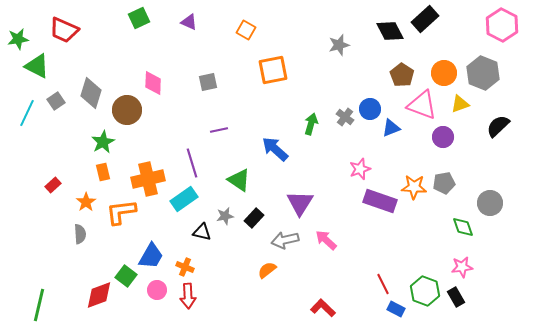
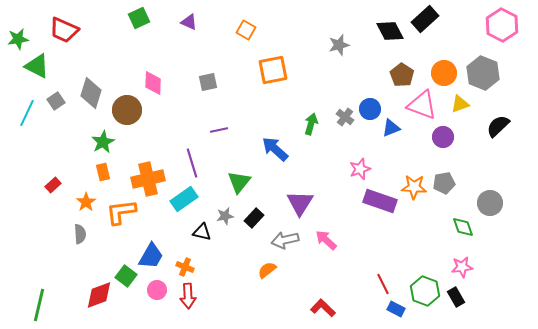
green triangle at (239, 180): moved 2 px down; rotated 35 degrees clockwise
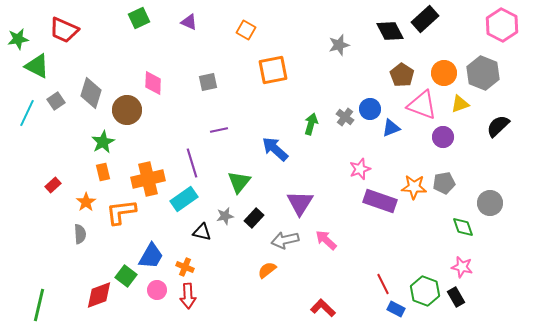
pink star at (462, 267): rotated 20 degrees clockwise
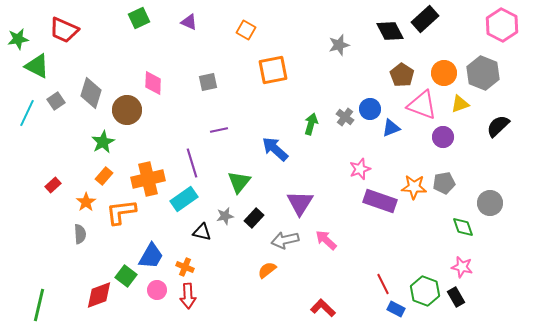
orange rectangle at (103, 172): moved 1 px right, 4 px down; rotated 54 degrees clockwise
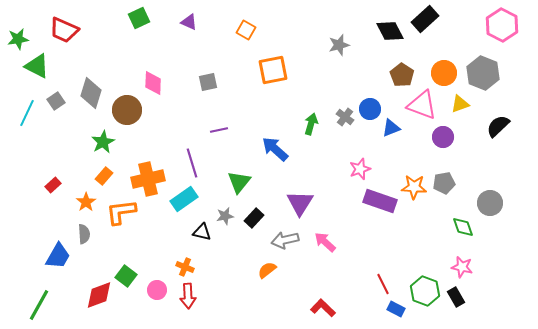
gray semicircle at (80, 234): moved 4 px right
pink arrow at (326, 240): moved 1 px left, 2 px down
blue trapezoid at (151, 256): moved 93 px left
green line at (39, 305): rotated 16 degrees clockwise
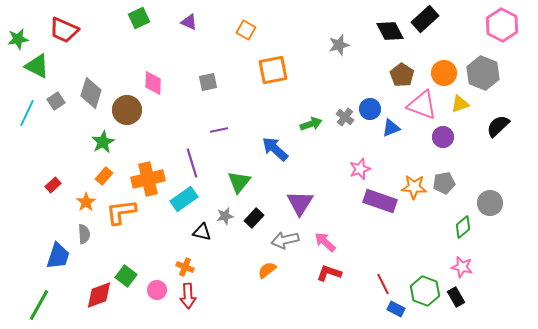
green arrow at (311, 124): rotated 55 degrees clockwise
green diamond at (463, 227): rotated 70 degrees clockwise
blue trapezoid at (58, 256): rotated 12 degrees counterclockwise
red L-shape at (323, 308): moved 6 px right, 35 px up; rotated 25 degrees counterclockwise
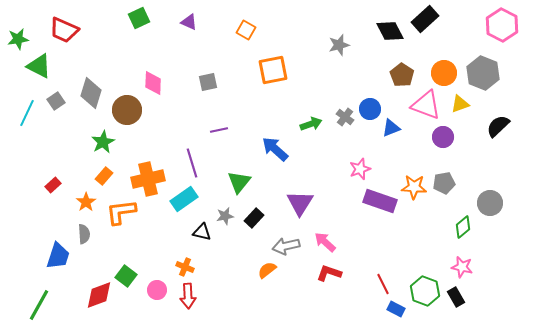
green triangle at (37, 66): moved 2 px right
pink triangle at (422, 105): moved 4 px right
gray arrow at (285, 240): moved 1 px right, 6 px down
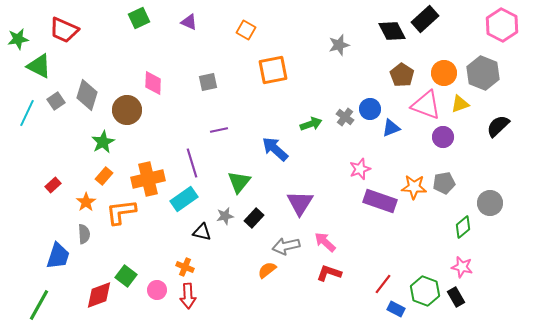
black diamond at (390, 31): moved 2 px right
gray diamond at (91, 93): moved 4 px left, 2 px down
red line at (383, 284): rotated 65 degrees clockwise
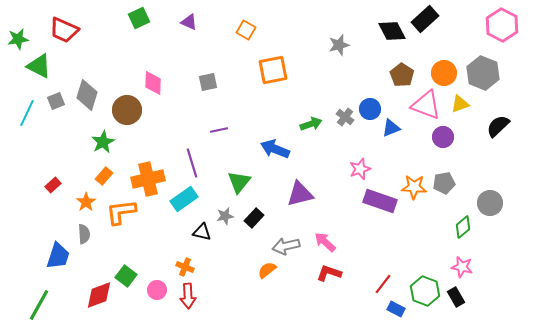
gray square at (56, 101): rotated 12 degrees clockwise
blue arrow at (275, 149): rotated 20 degrees counterclockwise
purple triangle at (300, 203): moved 9 px up; rotated 44 degrees clockwise
